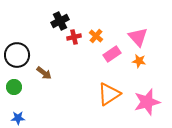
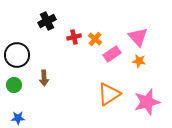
black cross: moved 13 px left
orange cross: moved 1 px left, 3 px down
brown arrow: moved 5 px down; rotated 49 degrees clockwise
green circle: moved 2 px up
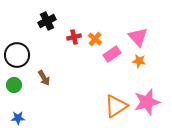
brown arrow: rotated 28 degrees counterclockwise
orange triangle: moved 7 px right, 12 px down
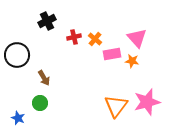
pink triangle: moved 1 px left, 1 px down
pink rectangle: rotated 24 degrees clockwise
orange star: moved 7 px left
green circle: moved 26 px right, 18 px down
orange triangle: rotated 20 degrees counterclockwise
blue star: rotated 24 degrees clockwise
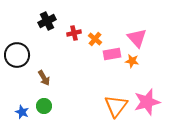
red cross: moved 4 px up
green circle: moved 4 px right, 3 px down
blue star: moved 4 px right, 6 px up
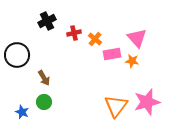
green circle: moved 4 px up
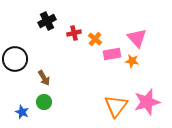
black circle: moved 2 px left, 4 px down
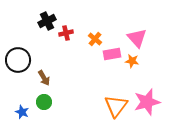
red cross: moved 8 px left
black circle: moved 3 px right, 1 px down
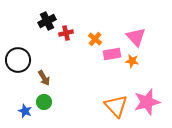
pink triangle: moved 1 px left, 1 px up
orange triangle: rotated 20 degrees counterclockwise
blue star: moved 3 px right, 1 px up
